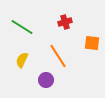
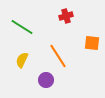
red cross: moved 1 px right, 6 px up
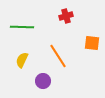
green line: rotated 30 degrees counterclockwise
purple circle: moved 3 px left, 1 px down
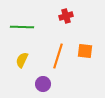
orange square: moved 7 px left, 8 px down
orange line: rotated 50 degrees clockwise
purple circle: moved 3 px down
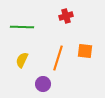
orange line: moved 2 px down
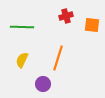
orange square: moved 7 px right, 26 px up
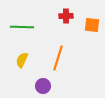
red cross: rotated 16 degrees clockwise
purple circle: moved 2 px down
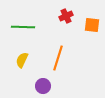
red cross: rotated 24 degrees counterclockwise
green line: moved 1 px right
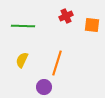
green line: moved 1 px up
orange line: moved 1 px left, 5 px down
purple circle: moved 1 px right, 1 px down
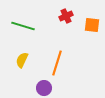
green line: rotated 15 degrees clockwise
purple circle: moved 1 px down
